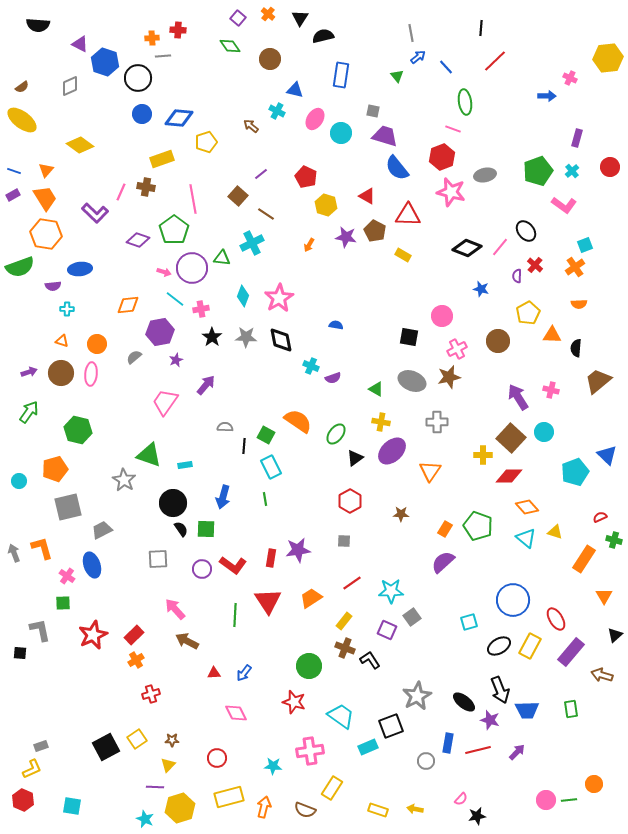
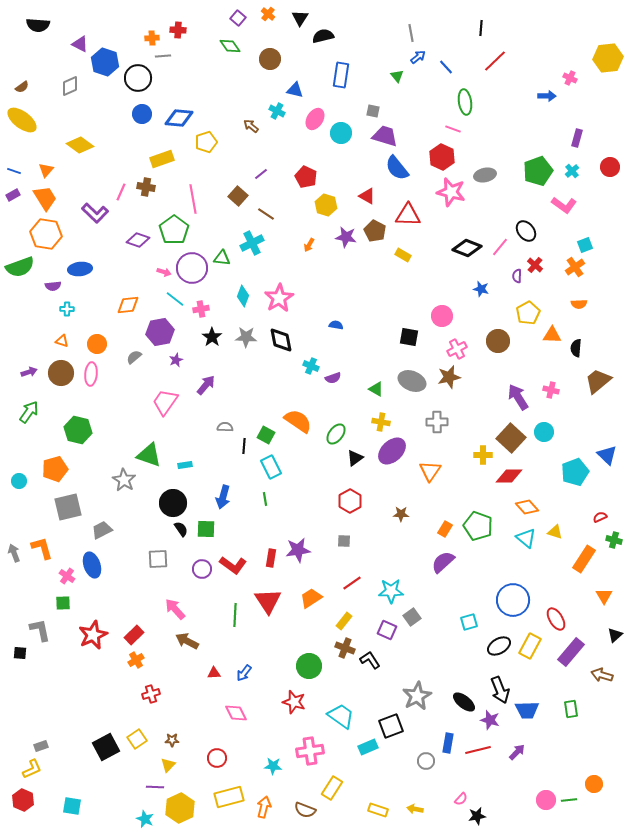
red hexagon at (442, 157): rotated 15 degrees counterclockwise
yellow hexagon at (180, 808): rotated 8 degrees counterclockwise
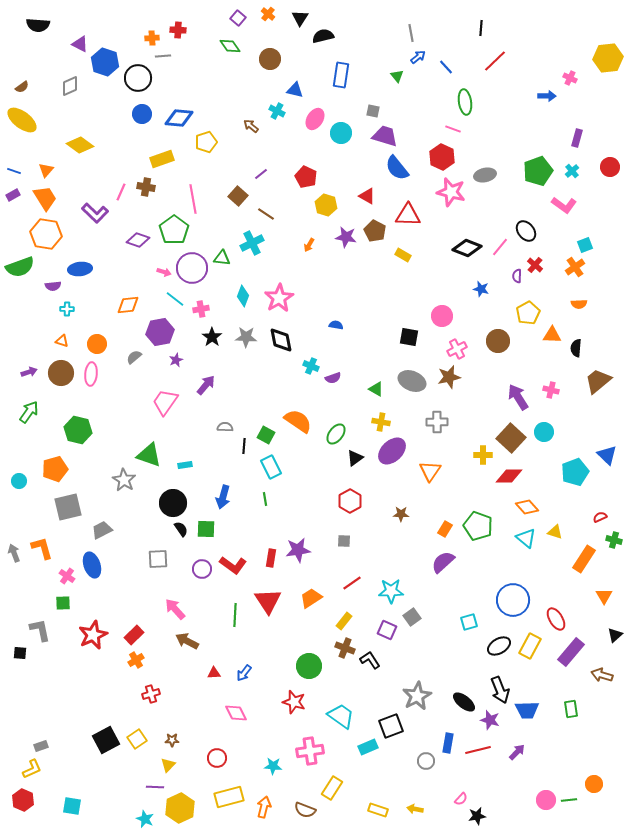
black square at (106, 747): moved 7 px up
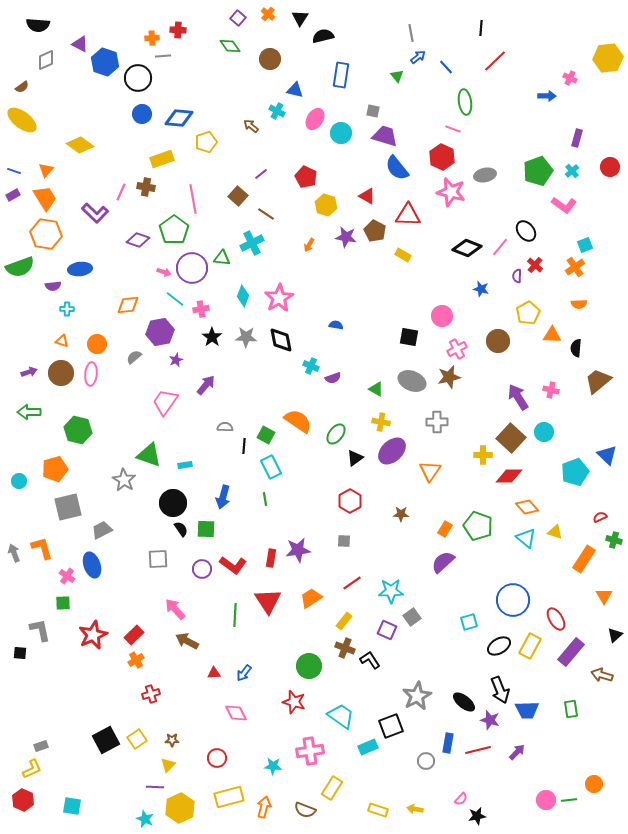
gray diamond at (70, 86): moved 24 px left, 26 px up
green arrow at (29, 412): rotated 125 degrees counterclockwise
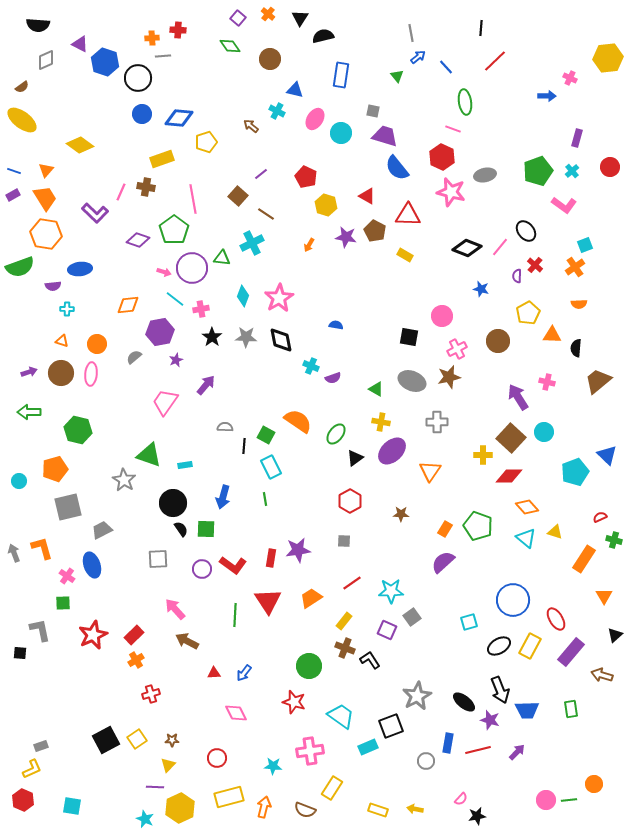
yellow rectangle at (403, 255): moved 2 px right
pink cross at (551, 390): moved 4 px left, 8 px up
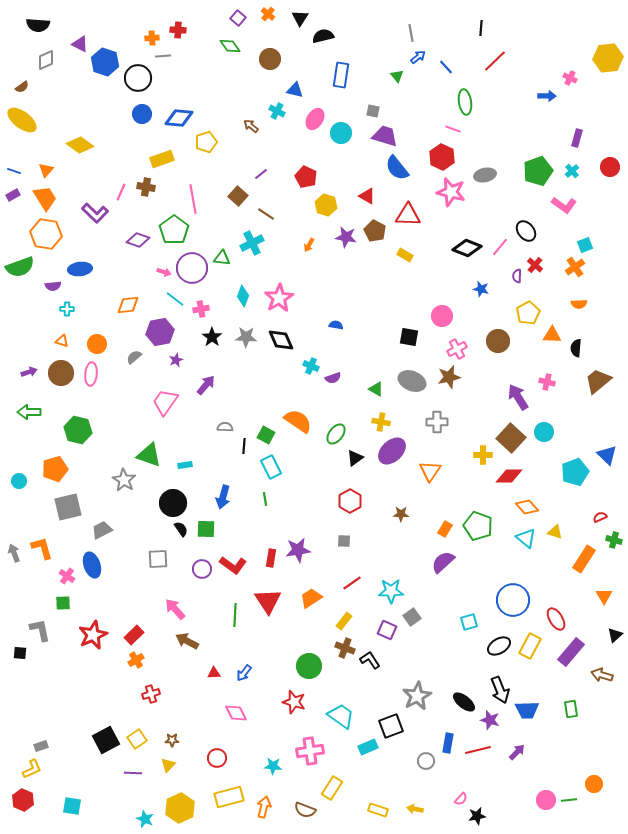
black diamond at (281, 340): rotated 12 degrees counterclockwise
purple line at (155, 787): moved 22 px left, 14 px up
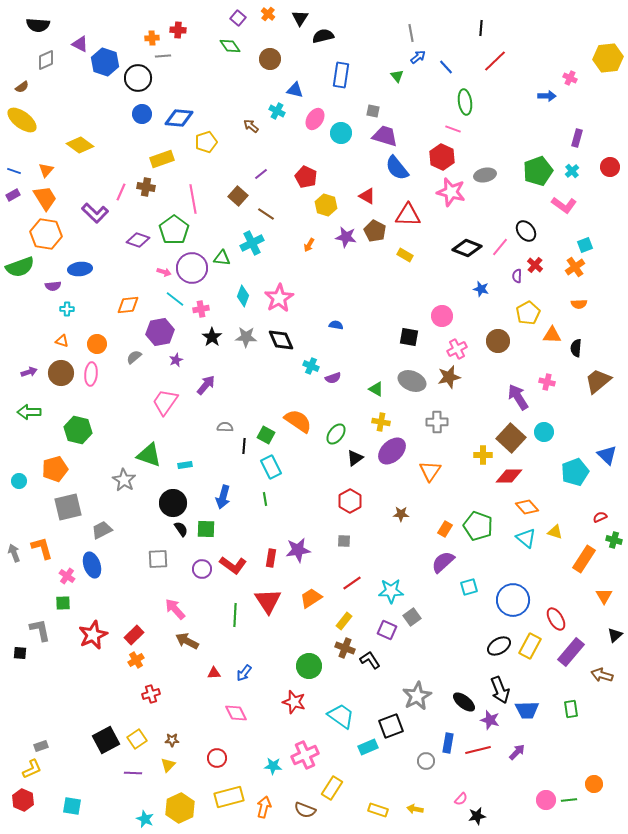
cyan square at (469, 622): moved 35 px up
pink cross at (310, 751): moved 5 px left, 4 px down; rotated 16 degrees counterclockwise
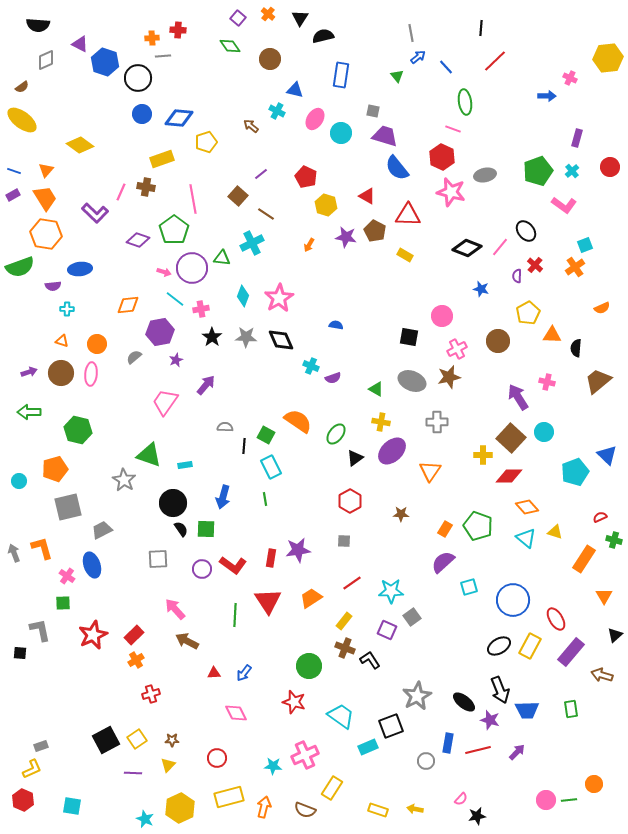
orange semicircle at (579, 304): moved 23 px right, 4 px down; rotated 21 degrees counterclockwise
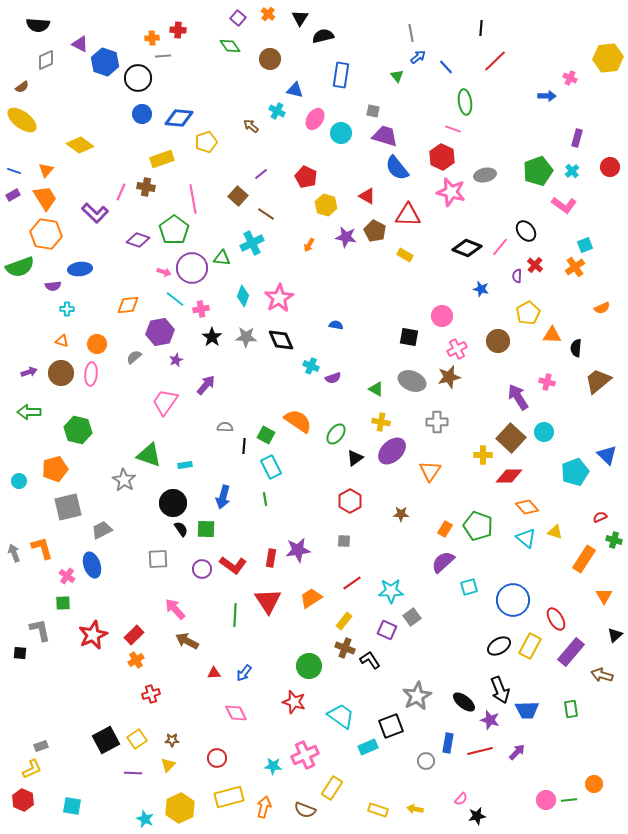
red line at (478, 750): moved 2 px right, 1 px down
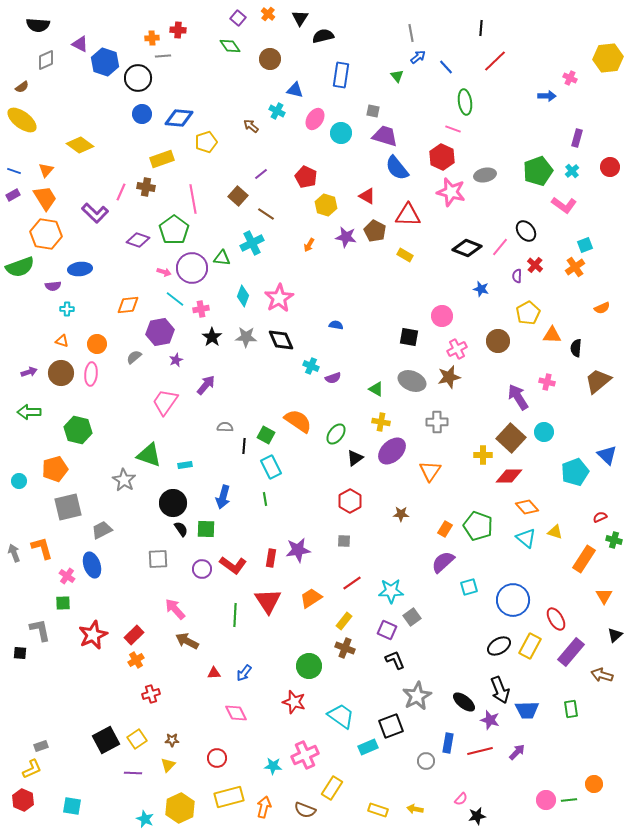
black L-shape at (370, 660): moved 25 px right; rotated 10 degrees clockwise
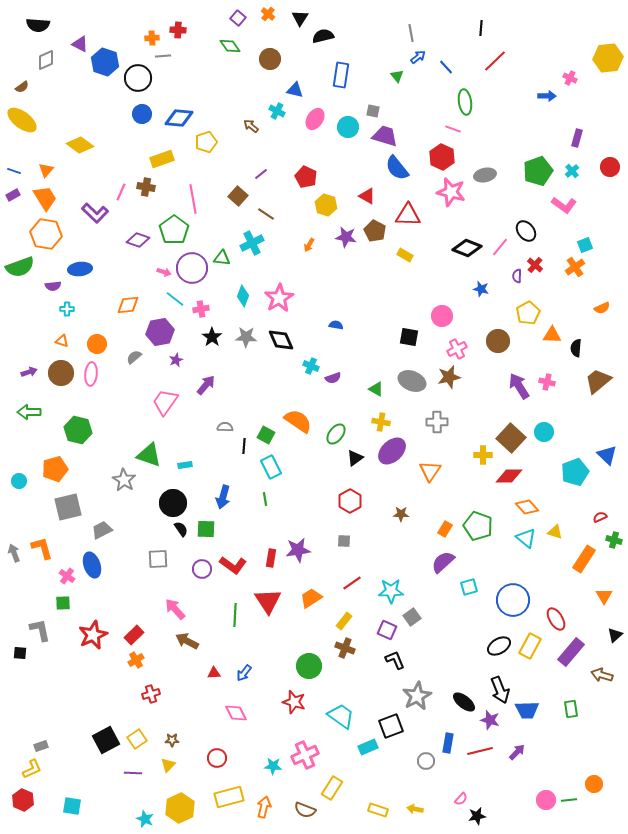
cyan circle at (341, 133): moved 7 px right, 6 px up
purple arrow at (518, 397): moved 1 px right, 11 px up
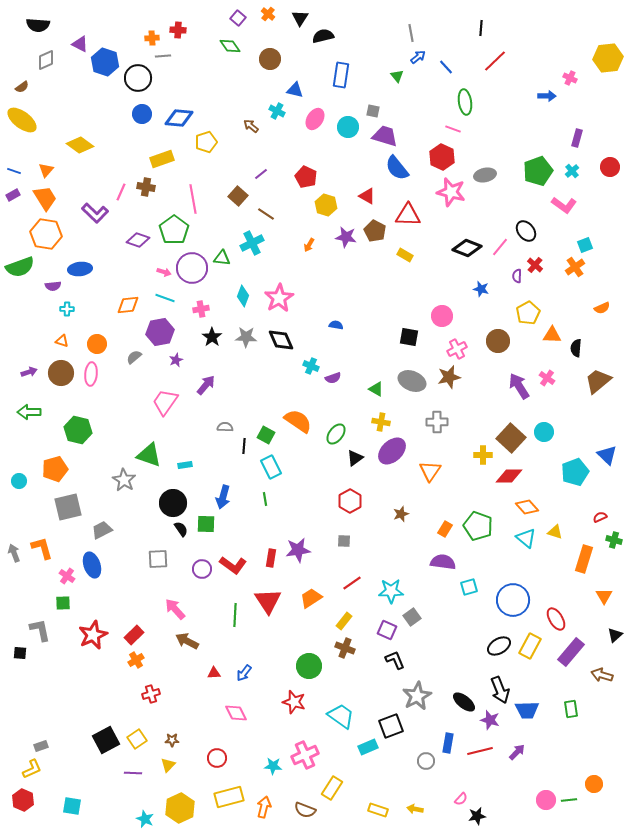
cyan line at (175, 299): moved 10 px left, 1 px up; rotated 18 degrees counterclockwise
pink cross at (547, 382): moved 4 px up; rotated 21 degrees clockwise
brown star at (401, 514): rotated 21 degrees counterclockwise
green square at (206, 529): moved 5 px up
orange rectangle at (584, 559): rotated 16 degrees counterclockwise
purple semicircle at (443, 562): rotated 50 degrees clockwise
